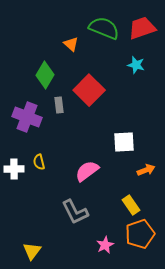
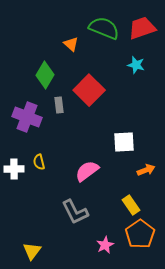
orange pentagon: rotated 16 degrees counterclockwise
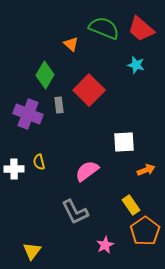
red trapezoid: moved 1 px left, 1 px down; rotated 120 degrees counterclockwise
purple cross: moved 1 px right, 3 px up
orange pentagon: moved 5 px right, 3 px up
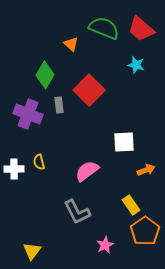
gray L-shape: moved 2 px right
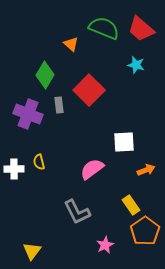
pink semicircle: moved 5 px right, 2 px up
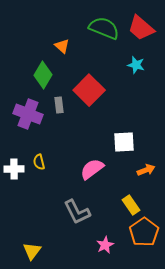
red trapezoid: moved 1 px up
orange triangle: moved 9 px left, 2 px down
green diamond: moved 2 px left
orange pentagon: moved 1 px left, 1 px down
